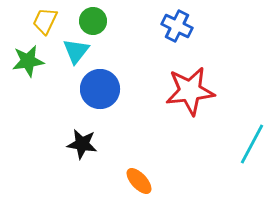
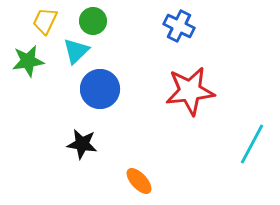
blue cross: moved 2 px right
cyan triangle: rotated 8 degrees clockwise
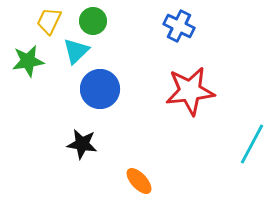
yellow trapezoid: moved 4 px right
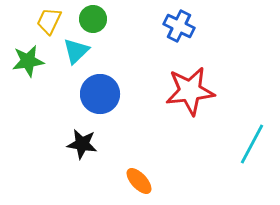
green circle: moved 2 px up
blue circle: moved 5 px down
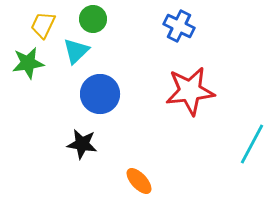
yellow trapezoid: moved 6 px left, 4 px down
green star: moved 2 px down
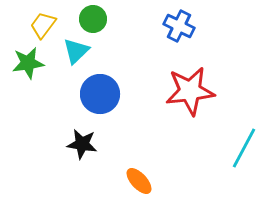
yellow trapezoid: rotated 12 degrees clockwise
cyan line: moved 8 px left, 4 px down
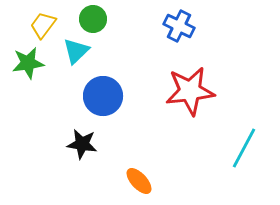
blue circle: moved 3 px right, 2 px down
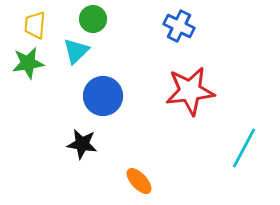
yellow trapezoid: moved 8 px left; rotated 32 degrees counterclockwise
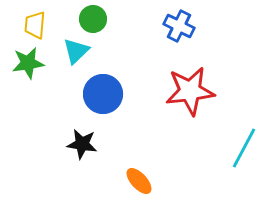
blue circle: moved 2 px up
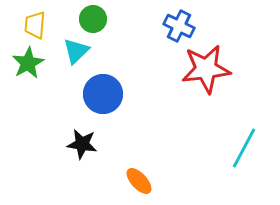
green star: rotated 20 degrees counterclockwise
red star: moved 16 px right, 22 px up
